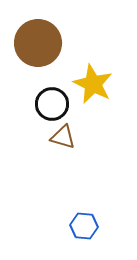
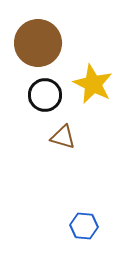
black circle: moved 7 px left, 9 px up
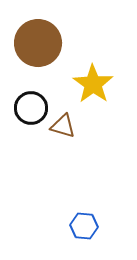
yellow star: rotated 9 degrees clockwise
black circle: moved 14 px left, 13 px down
brown triangle: moved 11 px up
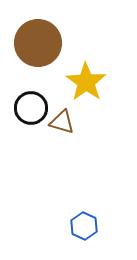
yellow star: moved 7 px left, 2 px up
brown triangle: moved 1 px left, 4 px up
blue hexagon: rotated 20 degrees clockwise
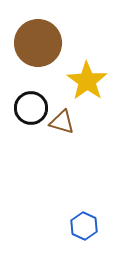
yellow star: moved 1 px right, 1 px up
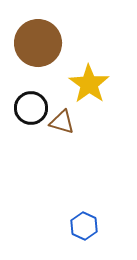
yellow star: moved 2 px right, 3 px down
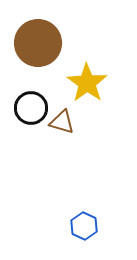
yellow star: moved 2 px left, 1 px up
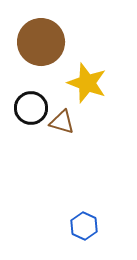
brown circle: moved 3 px right, 1 px up
yellow star: rotated 15 degrees counterclockwise
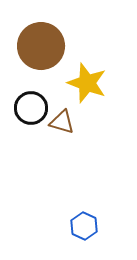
brown circle: moved 4 px down
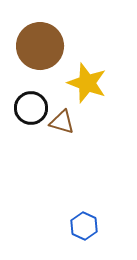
brown circle: moved 1 px left
